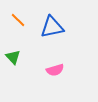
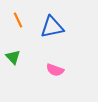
orange line: rotated 21 degrees clockwise
pink semicircle: rotated 36 degrees clockwise
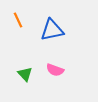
blue triangle: moved 3 px down
green triangle: moved 12 px right, 17 px down
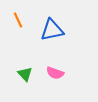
pink semicircle: moved 3 px down
